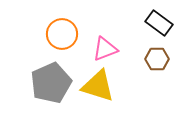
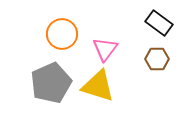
pink triangle: rotated 32 degrees counterclockwise
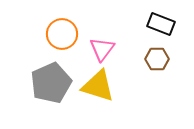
black rectangle: moved 2 px right, 1 px down; rotated 16 degrees counterclockwise
pink triangle: moved 3 px left
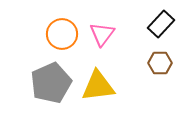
black rectangle: rotated 68 degrees counterclockwise
pink triangle: moved 15 px up
brown hexagon: moved 3 px right, 4 px down
yellow triangle: rotated 24 degrees counterclockwise
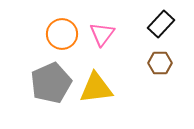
yellow triangle: moved 2 px left, 2 px down
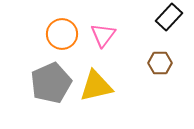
black rectangle: moved 8 px right, 7 px up
pink triangle: moved 1 px right, 1 px down
yellow triangle: moved 2 px up; rotated 6 degrees counterclockwise
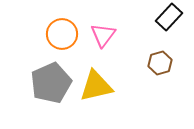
brown hexagon: rotated 15 degrees counterclockwise
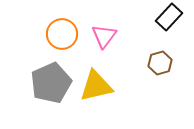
pink triangle: moved 1 px right, 1 px down
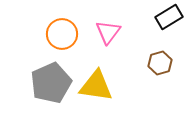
black rectangle: rotated 16 degrees clockwise
pink triangle: moved 4 px right, 4 px up
yellow triangle: rotated 21 degrees clockwise
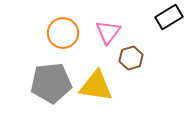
orange circle: moved 1 px right, 1 px up
brown hexagon: moved 29 px left, 5 px up
gray pentagon: rotated 18 degrees clockwise
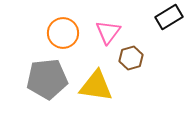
gray pentagon: moved 4 px left, 4 px up
